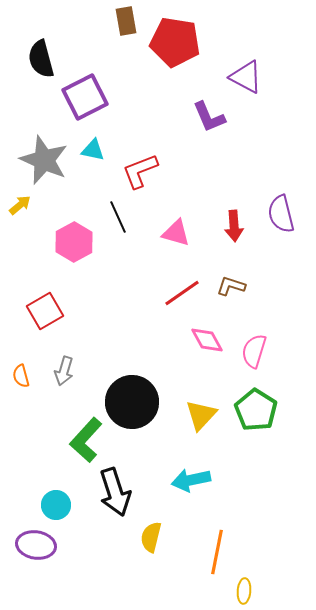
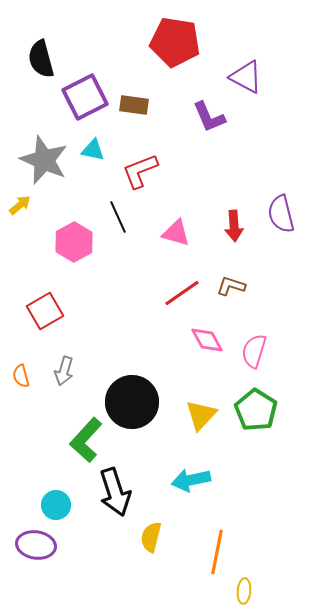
brown rectangle: moved 8 px right, 84 px down; rotated 72 degrees counterclockwise
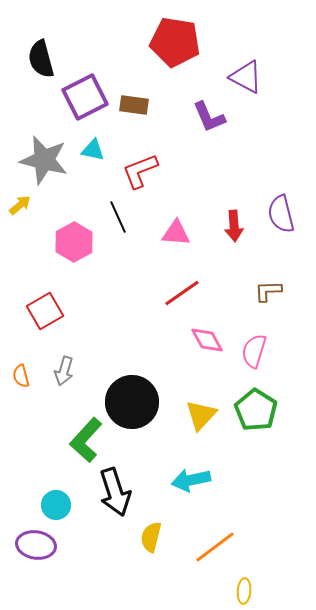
gray star: rotated 9 degrees counterclockwise
pink triangle: rotated 12 degrees counterclockwise
brown L-shape: moved 37 px right, 5 px down; rotated 20 degrees counterclockwise
orange line: moved 2 px left, 5 px up; rotated 42 degrees clockwise
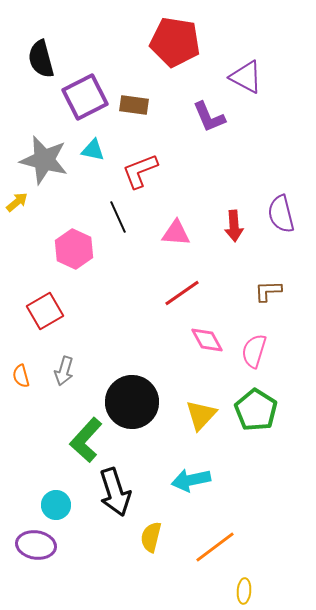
yellow arrow: moved 3 px left, 3 px up
pink hexagon: moved 7 px down; rotated 6 degrees counterclockwise
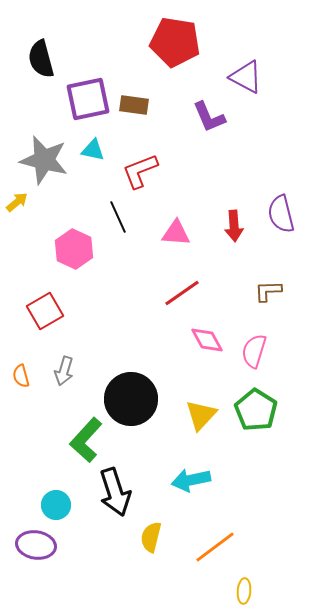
purple square: moved 3 px right, 2 px down; rotated 15 degrees clockwise
black circle: moved 1 px left, 3 px up
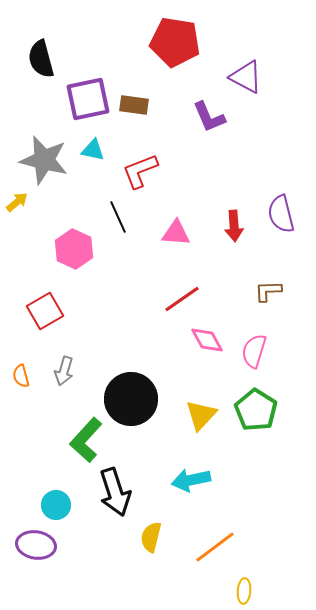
red line: moved 6 px down
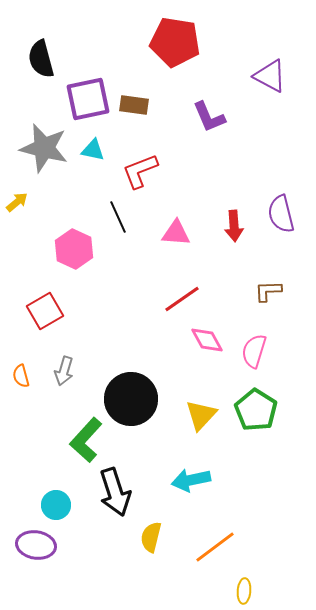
purple triangle: moved 24 px right, 1 px up
gray star: moved 12 px up
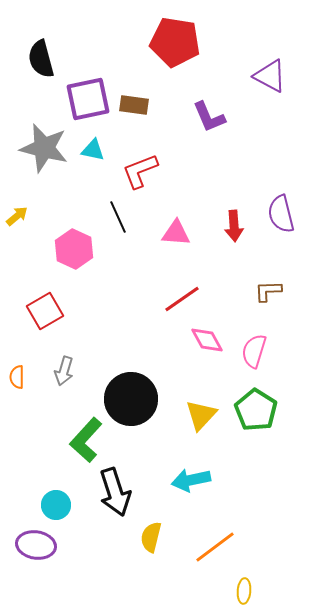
yellow arrow: moved 14 px down
orange semicircle: moved 4 px left, 1 px down; rotated 15 degrees clockwise
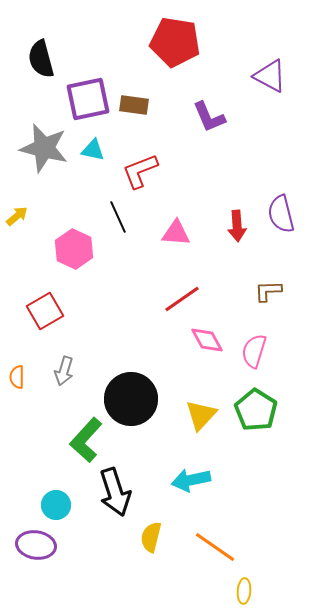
red arrow: moved 3 px right
orange line: rotated 72 degrees clockwise
